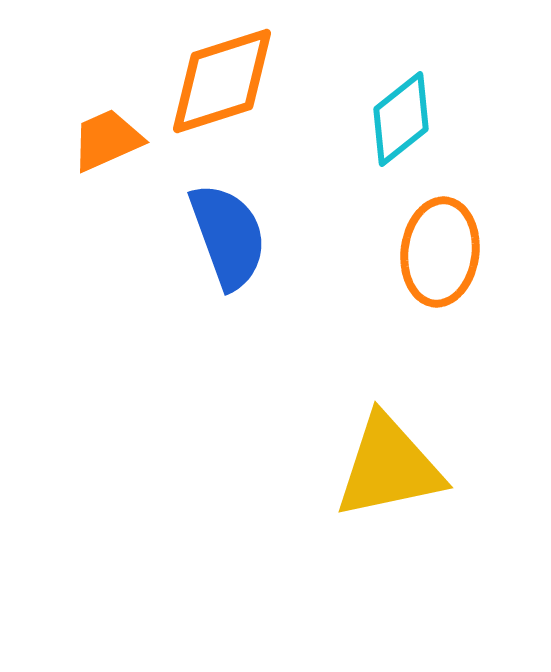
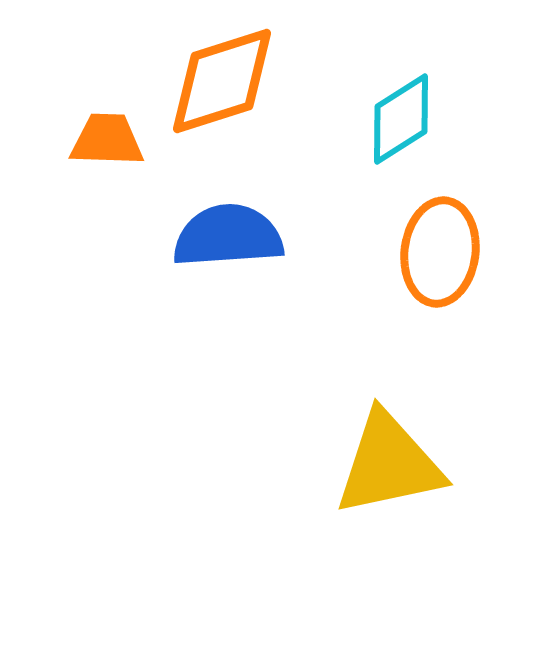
cyan diamond: rotated 6 degrees clockwise
orange trapezoid: rotated 26 degrees clockwise
blue semicircle: rotated 74 degrees counterclockwise
yellow triangle: moved 3 px up
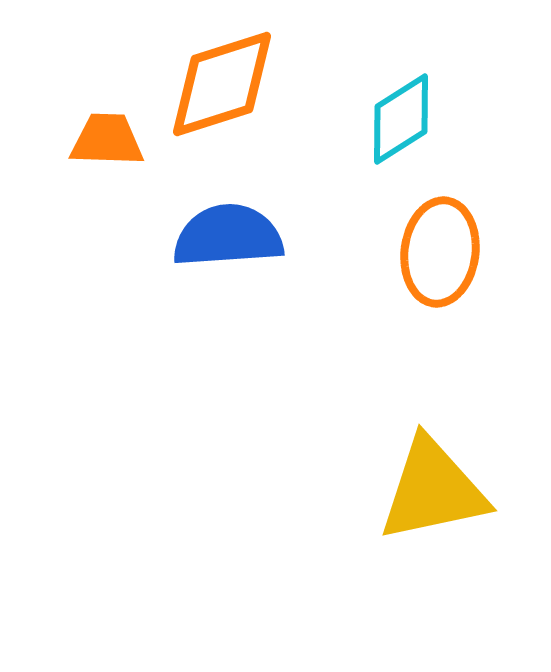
orange diamond: moved 3 px down
yellow triangle: moved 44 px right, 26 px down
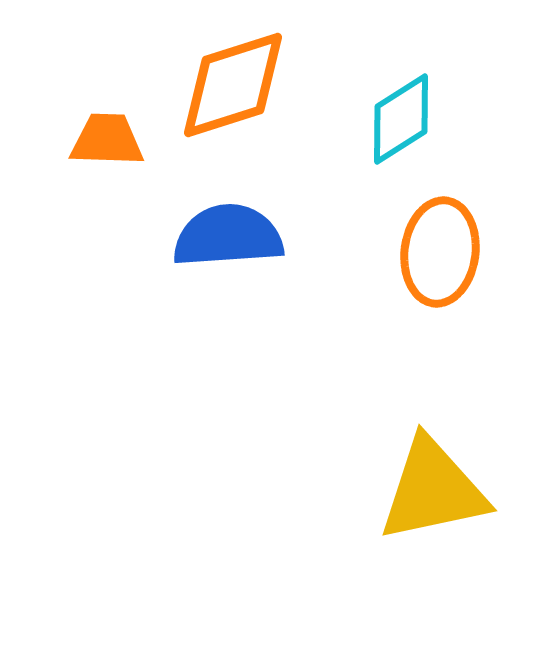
orange diamond: moved 11 px right, 1 px down
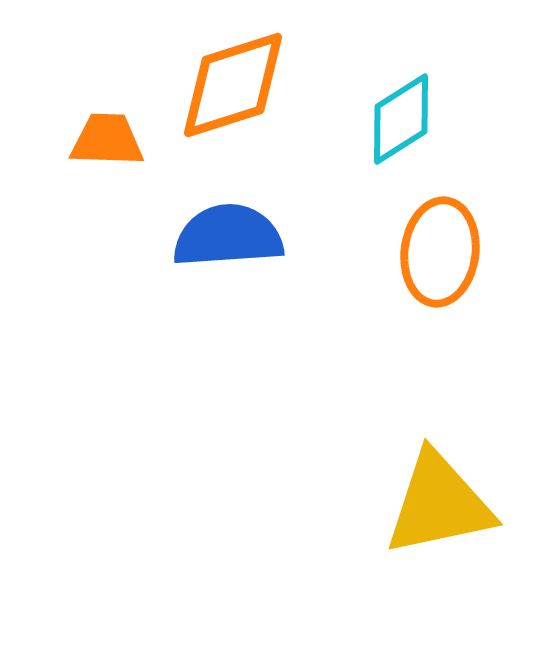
yellow triangle: moved 6 px right, 14 px down
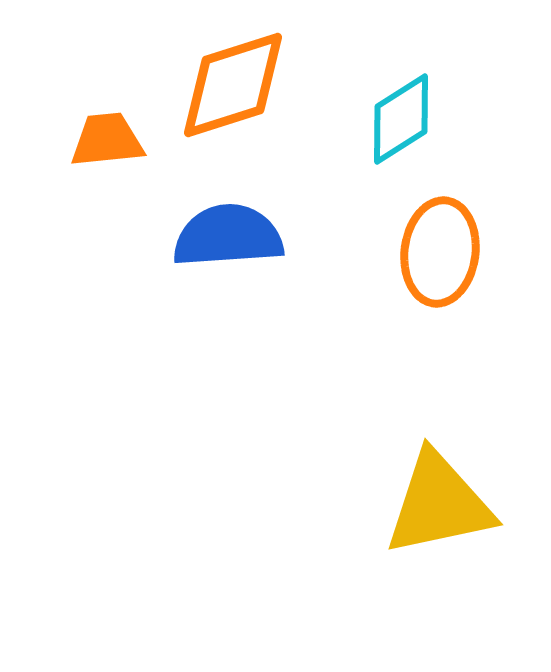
orange trapezoid: rotated 8 degrees counterclockwise
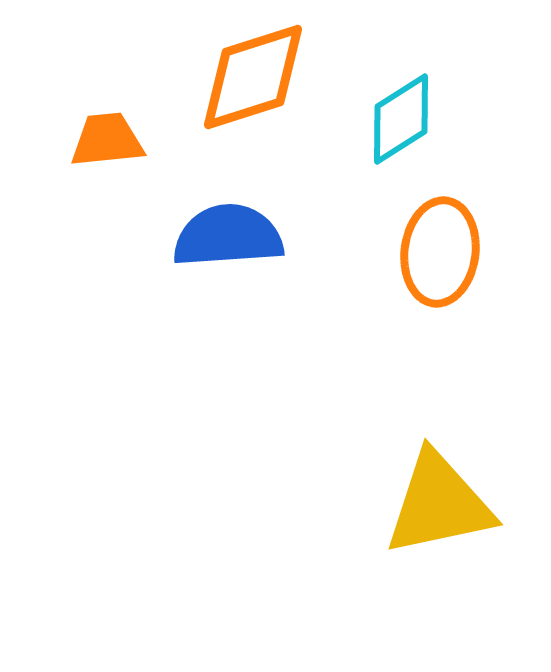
orange diamond: moved 20 px right, 8 px up
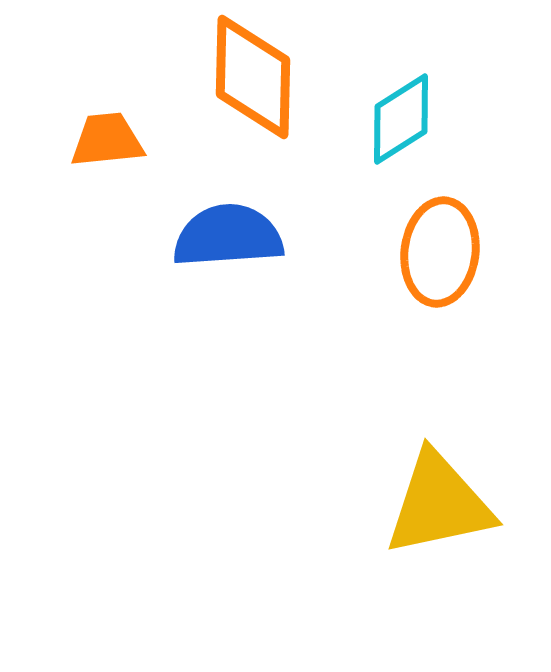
orange diamond: rotated 71 degrees counterclockwise
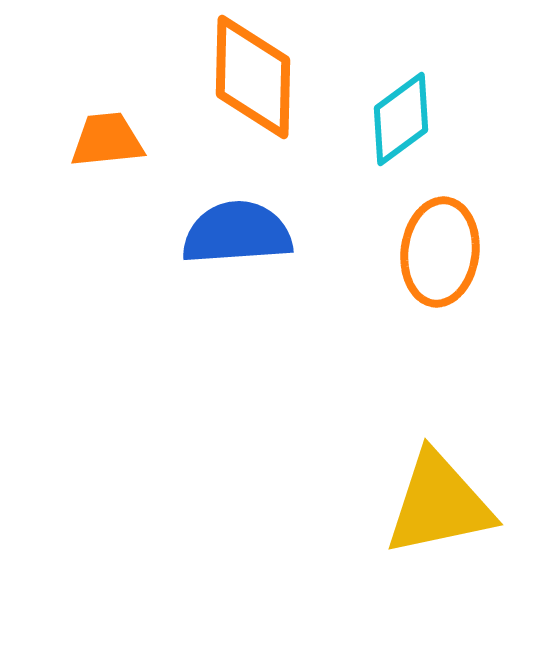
cyan diamond: rotated 4 degrees counterclockwise
blue semicircle: moved 9 px right, 3 px up
